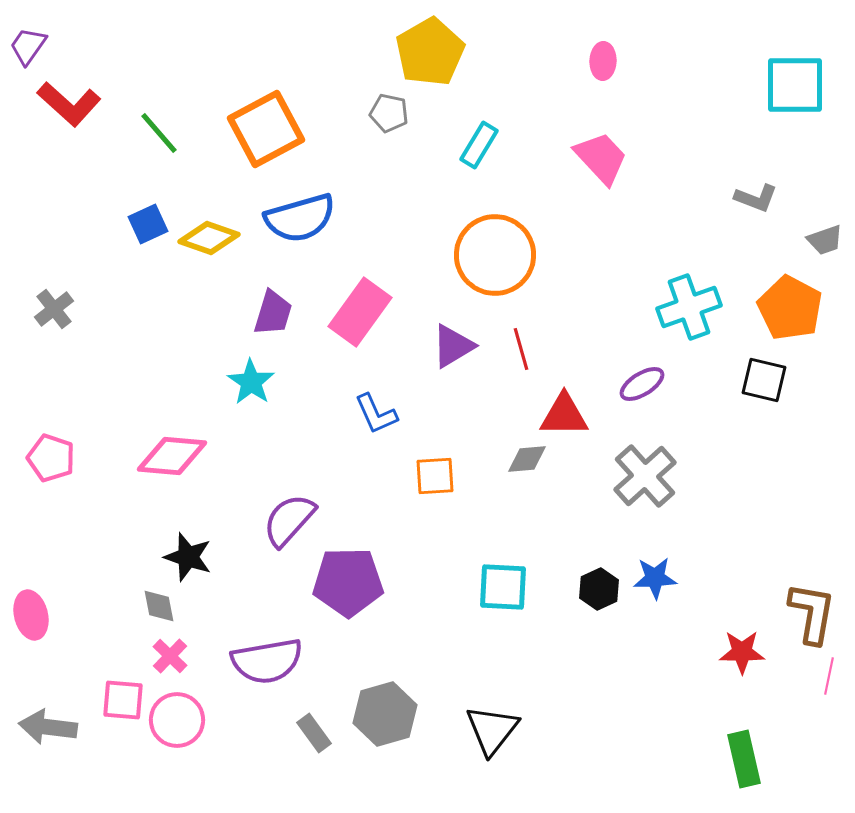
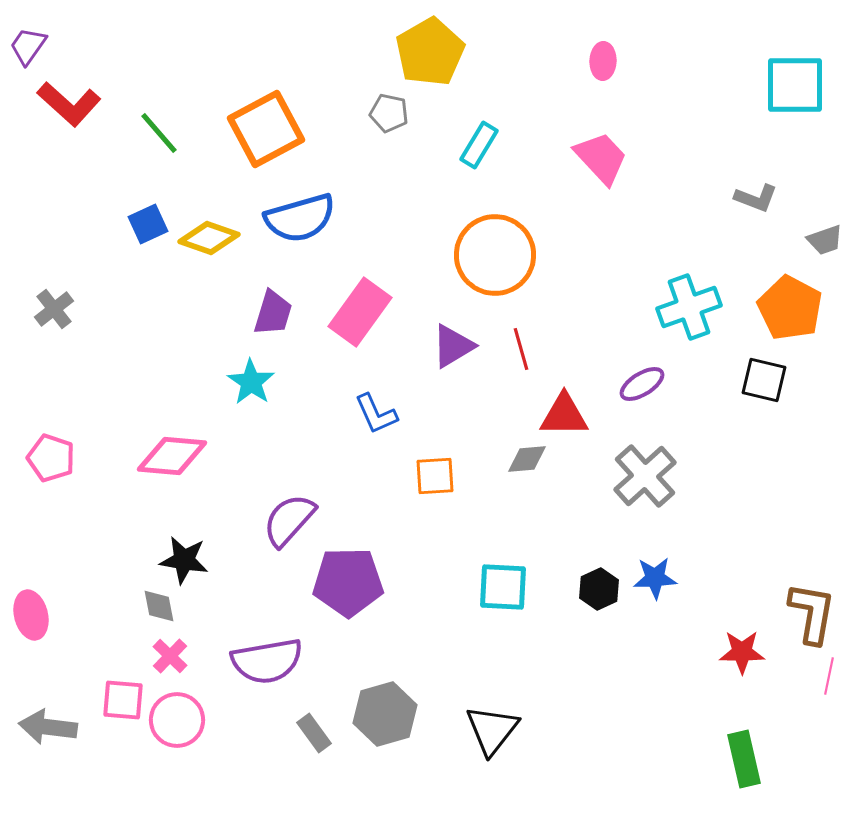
black star at (188, 557): moved 4 px left, 3 px down; rotated 9 degrees counterclockwise
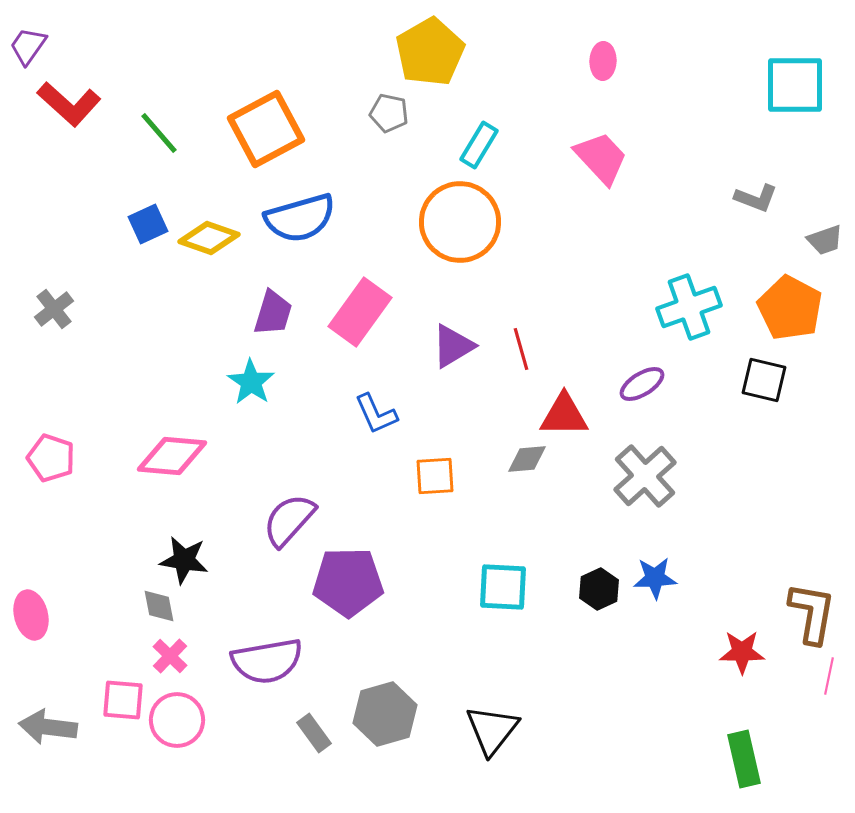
orange circle at (495, 255): moved 35 px left, 33 px up
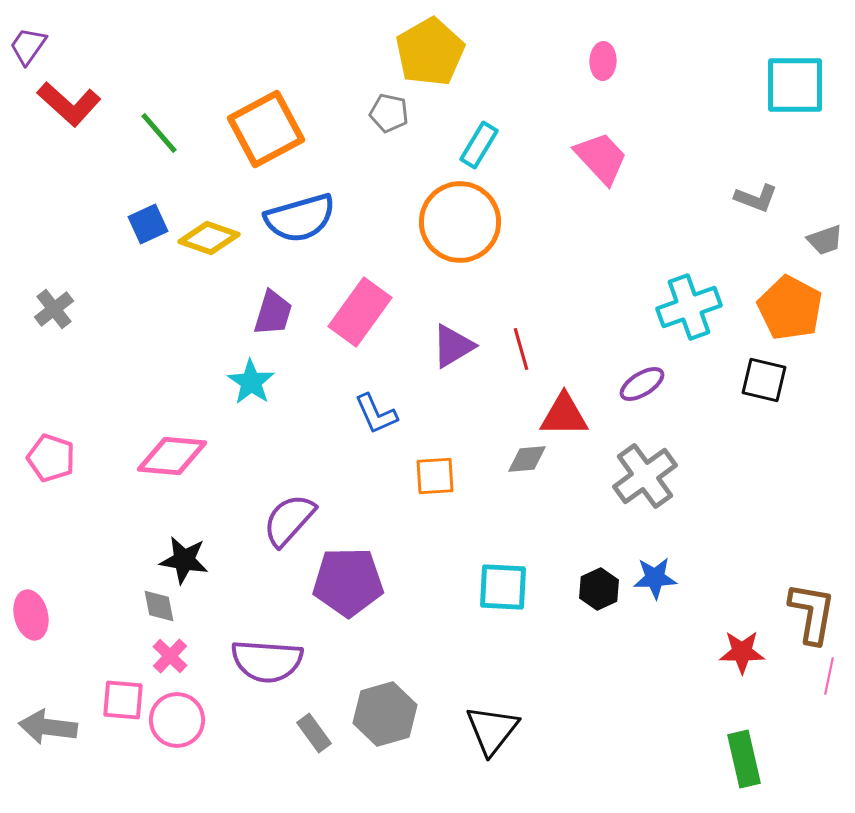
gray cross at (645, 476): rotated 6 degrees clockwise
purple semicircle at (267, 661): rotated 14 degrees clockwise
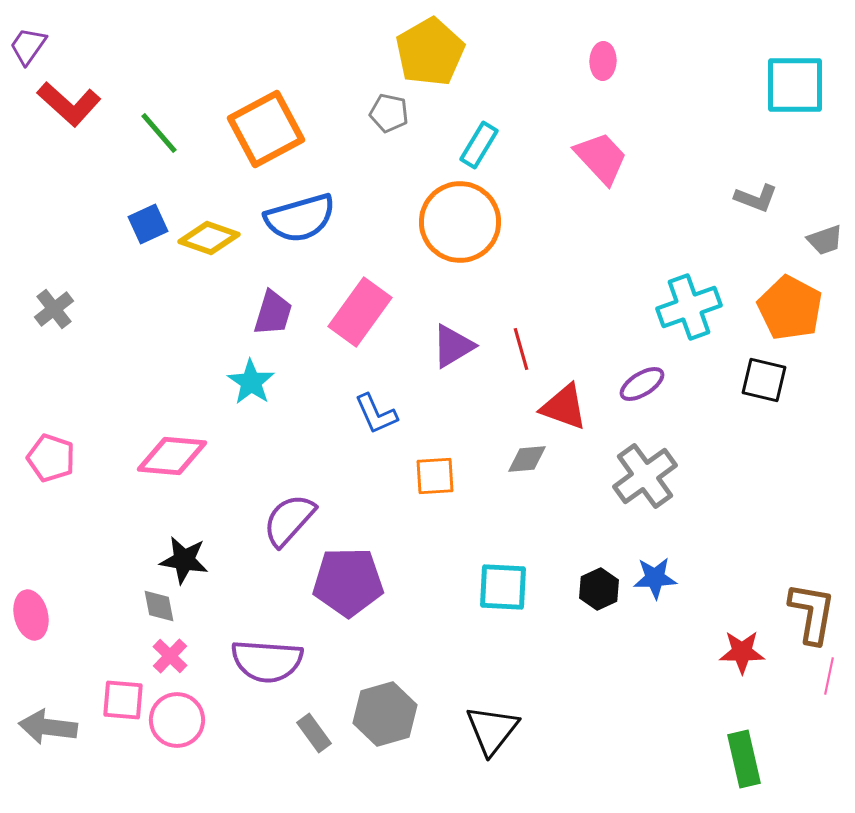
red triangle at (564, 415): moved 8 px up; rotated 20 degrees clockwise
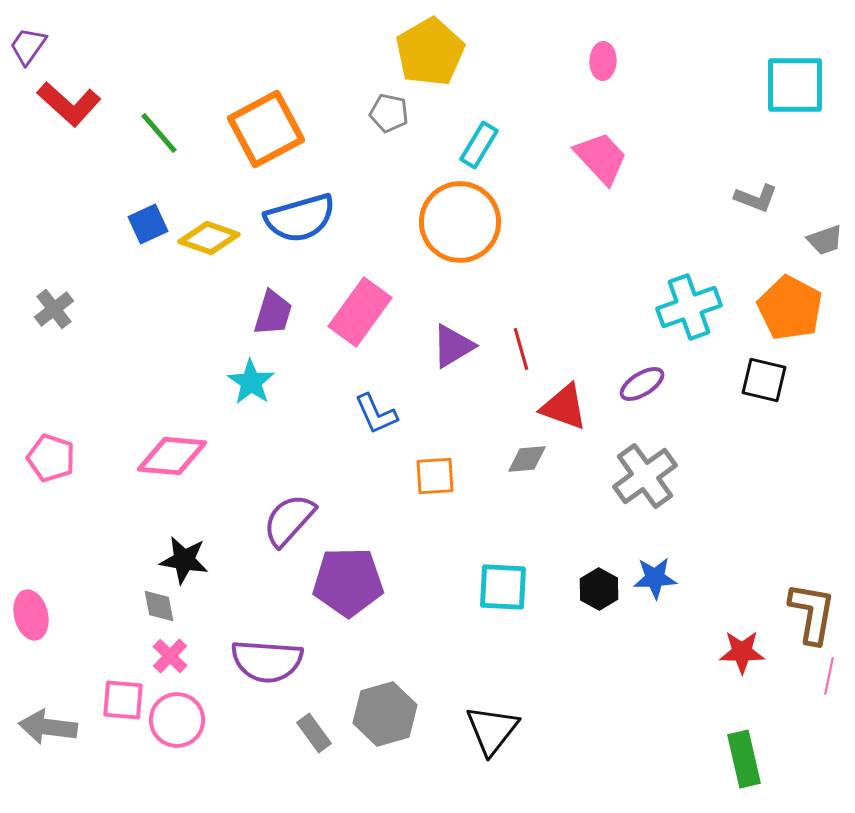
black hexagon at (599, 589): rotated 6 degrees counterclockwise
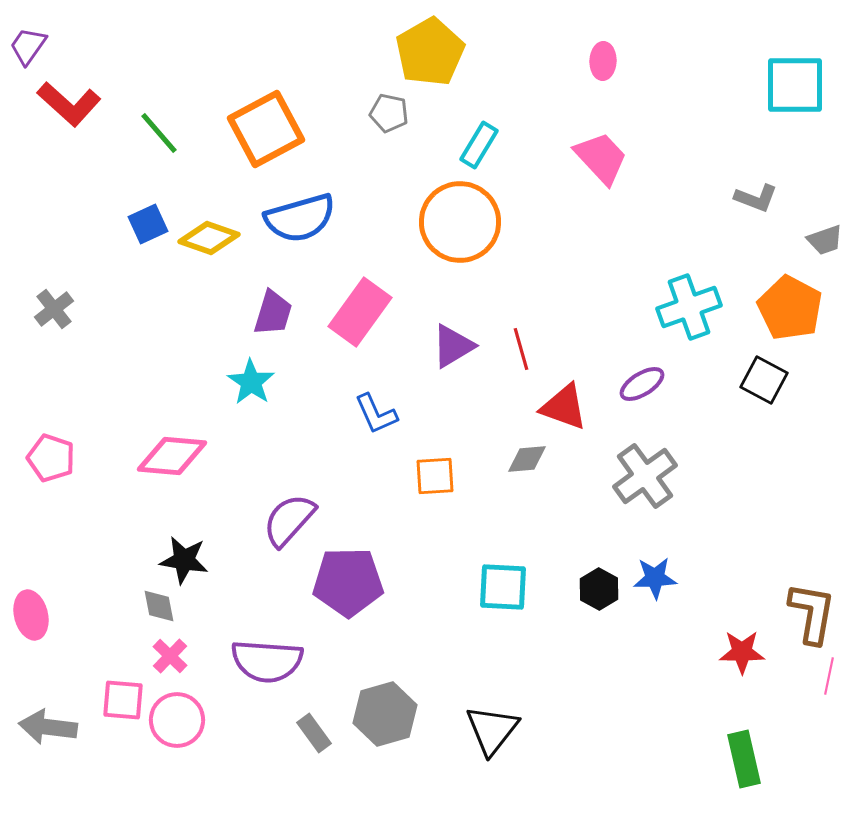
black square at (764, 380): rotated 15 degrees clockwise
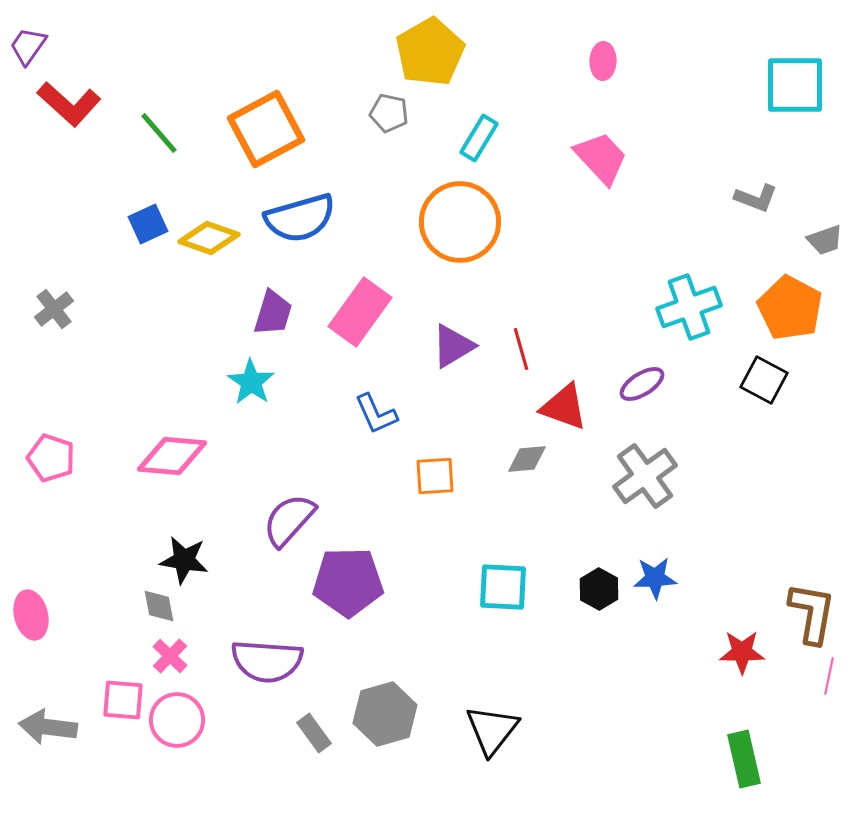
cyan rectangle at (479, 145): moved 7 px up
